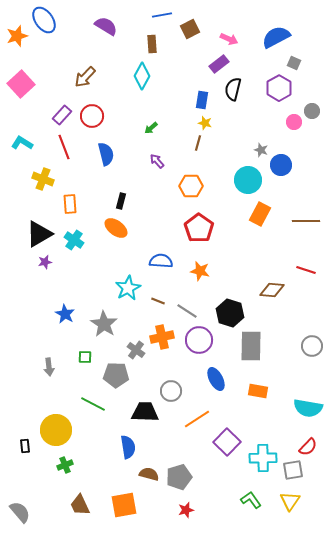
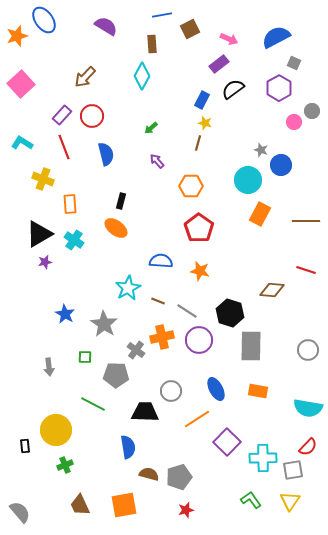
black semicircle at (233, 89): rotated 40 degrees clockwise
blue rectangle at (202, 100): rotated 18 degrees clockwise
gray circle at (312, 346): moved 4 px left, 4 px down
blue ellipse at (216, 379): moved 10 px down
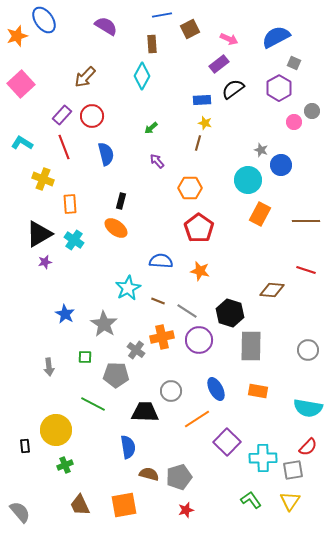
blue rectangle at (202, 100): rotated 60 degrees clockwise
orange hexagon at (191, 186): moved 1 px left, 2 px down
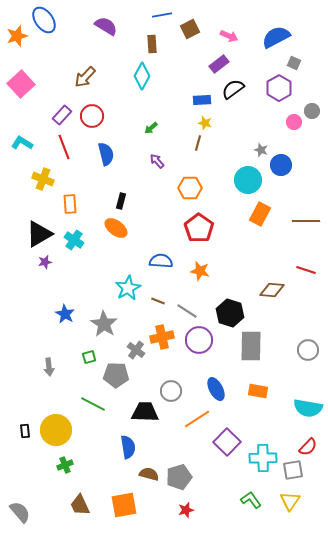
pink arrow at (229, 39): moved 3 px up
green square at (85, 357): moved 4 px right; rotated 16 degrees counterclockwise
black rectangle at (25, 446): moved 15 px up
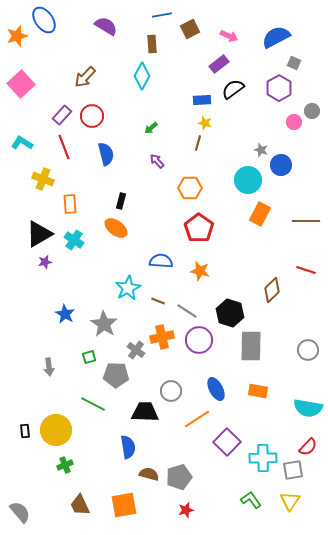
brown diamond at (272, 290): rotated 50 degrees counterclockwise
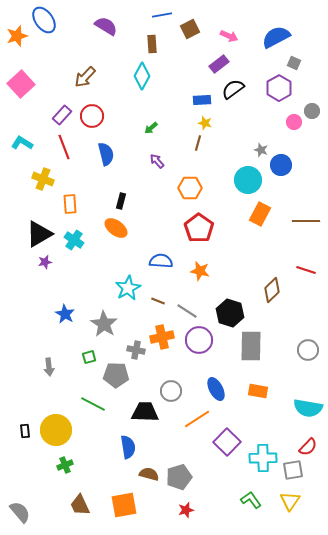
gray cross at (136, 350): rotated 24 degrees counterclockwise
